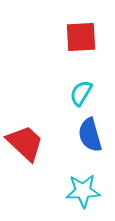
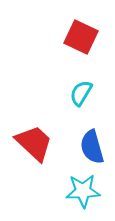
red square: rotated 28 degrees clockwise
blue semicircle: moved 2 px right, 12 px down
red trapezoid: moved 9 px right
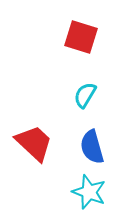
red square: rotated 8 degrees counterclockwise
cyan semicircle: moved 4 px right, 2 px down
cyan star: moved 6 px right, 1 px down; rotated 24 degrees clockwise
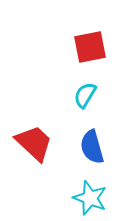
red square: moved 9 px right, 10 px down; rotated 28 degrees counterclockwise
cyan star: moved 1 px right, 6 px down
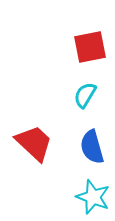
cyan star: moved 3 px right, 1 px up
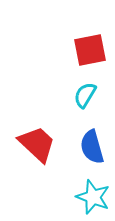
red square: moved 3 px down
red trapezoid: moved 3 px right, 1 px down
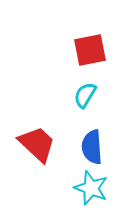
blue semicircle: rotated 12 degrees clockwise
cyan star: moved 2 px left, 9 px up
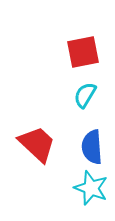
red square: moved 7 px left, 2 px down
